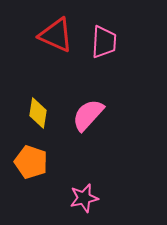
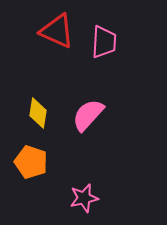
red triangle: moved 1 px right, 4 px up
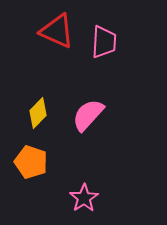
yellow diamond: rotated 36 degrees clockwise
pink star: rotated 20 degrees counterclockwise
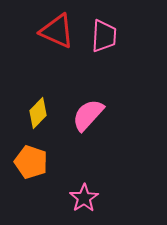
pink trapezoid: moved 6 px up
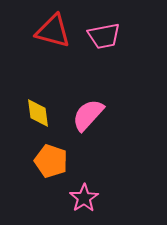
red triangle: moved 4 px left; rotated 9 degrees counterclockwise
pink trapezoid: rotated 76 degrees clockwise
yellow diamond: rotated 52 degrees counterclockwise
orange pentagon: moved 20 px right, 1 px up
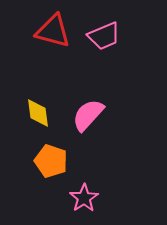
pink trapezoid: rotated 12 degrees counterclockwise
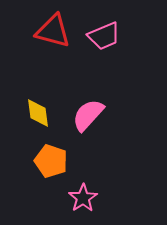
pink star: moved 1 px left
